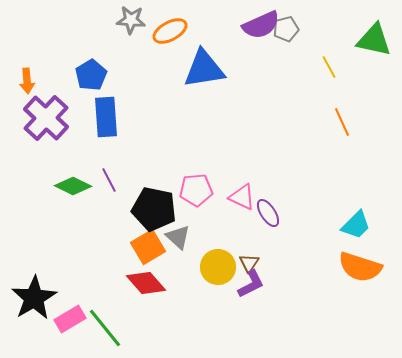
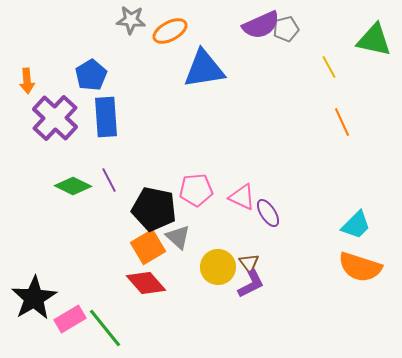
purple cross: moved 9 px right
brown triangle: rotated 10 degrees counterclockwise
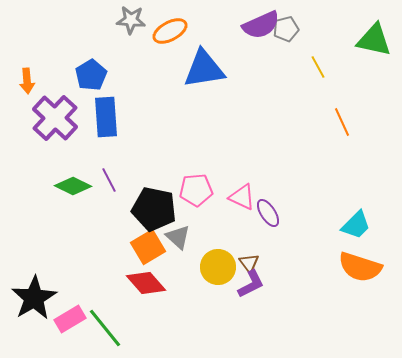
yellow line: moved 11 px left
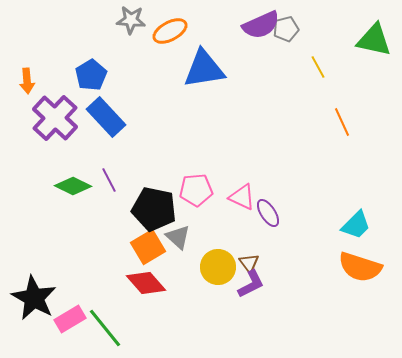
blue rectangle: rotated 39 degrees counterclockwise
black star: rotated 12 degrees counterclockwise
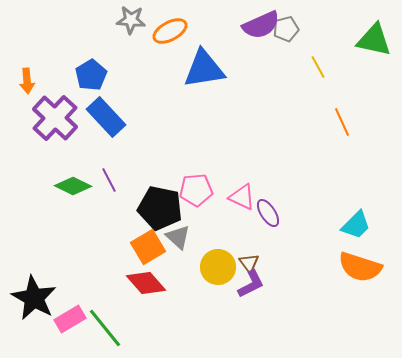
black pentagon: moved 6 px right, 1 px up
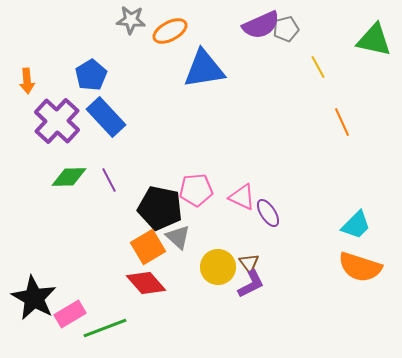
purple cross: moved 2 px right, 3 px down
green diamond: moved 4 px left, 9 px up; rotated 27 degrees counterclockwise
pink rectangle: moved 5 px up
green line: rotated 72 degrees counterclockwise
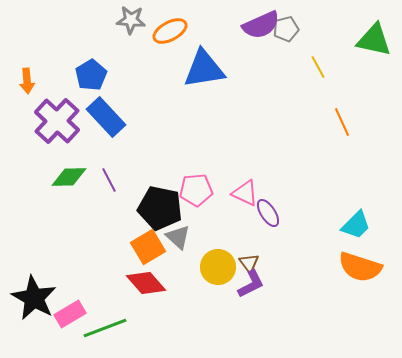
pink triangle: moved 3 px right, 4 px up
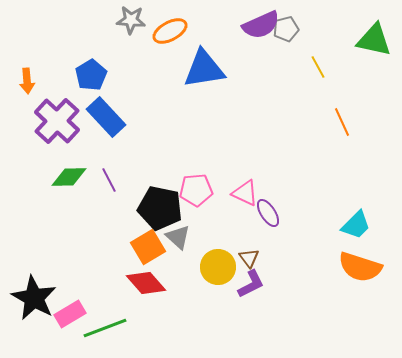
brown triangle: moved 5 px up
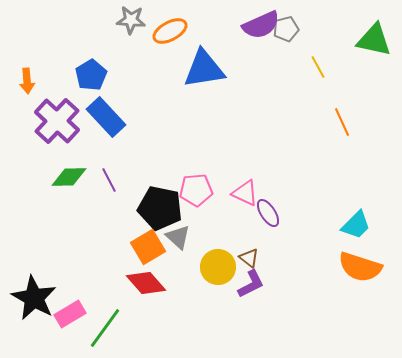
brown triangle: rotated 15 degrees counterclockwise
green line: rotated 33 degrees counterclockwise
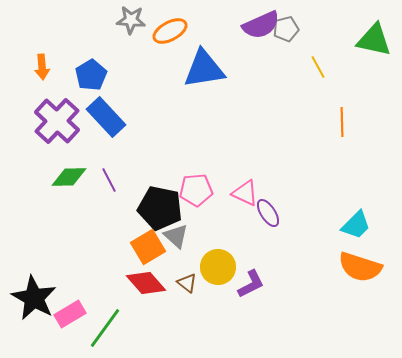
orange arrow: moved 15 px right, 14 px up
orange line: rotated 24 degrees clockwise
gray triangle: moved 2 px left, 1 px up
brown triangle: moved 62 px left, 25 px down
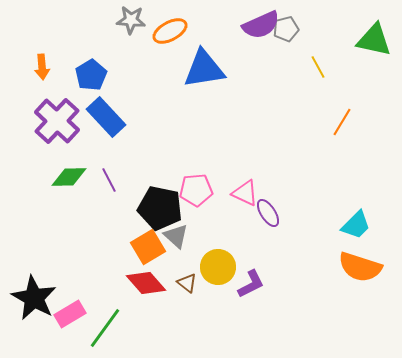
orange line: rotated 32 degrees clockwise
